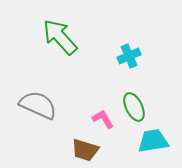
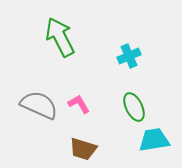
green arrow: rotated 15 degrees clockwise
gray semicircle: moved 1 px right
pink L-shape: moved 24 px left, 15 px up
cyan trapezoid: moved 1 px right, 1 px up
brown trapezoid: moved 2 px left, 1 px up
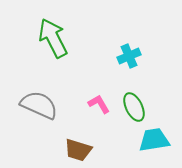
green arrow: moved 7 px left, 1 px down
pink L-shape: moved 20 px right
brown trapezoid: moved 5 px left, 1 px down
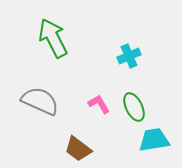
gray semicircle: moved 1 px right, 4 px up
brown trapezoid: moved 1 px up; rotated 20 degrees clockwise
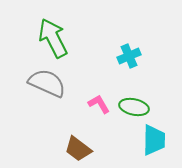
gray semicircle: moved 7 px right, 18 px up
green ellipse: rotated 52 degrees counterclockwise
cyan trapezoid: rotated 100 degrees clockwise
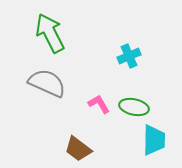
green arrow: moved 3 px left, 5 px up
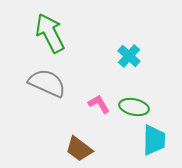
cyan cross: rotated 25 degrees counterclockwise
brown trapezoid: moved 1 px right
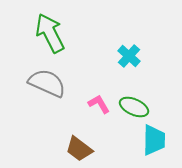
green ellipse: rotated 12 degrees clockwise
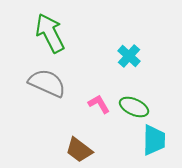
brown trapezoid: moved 1 px down
